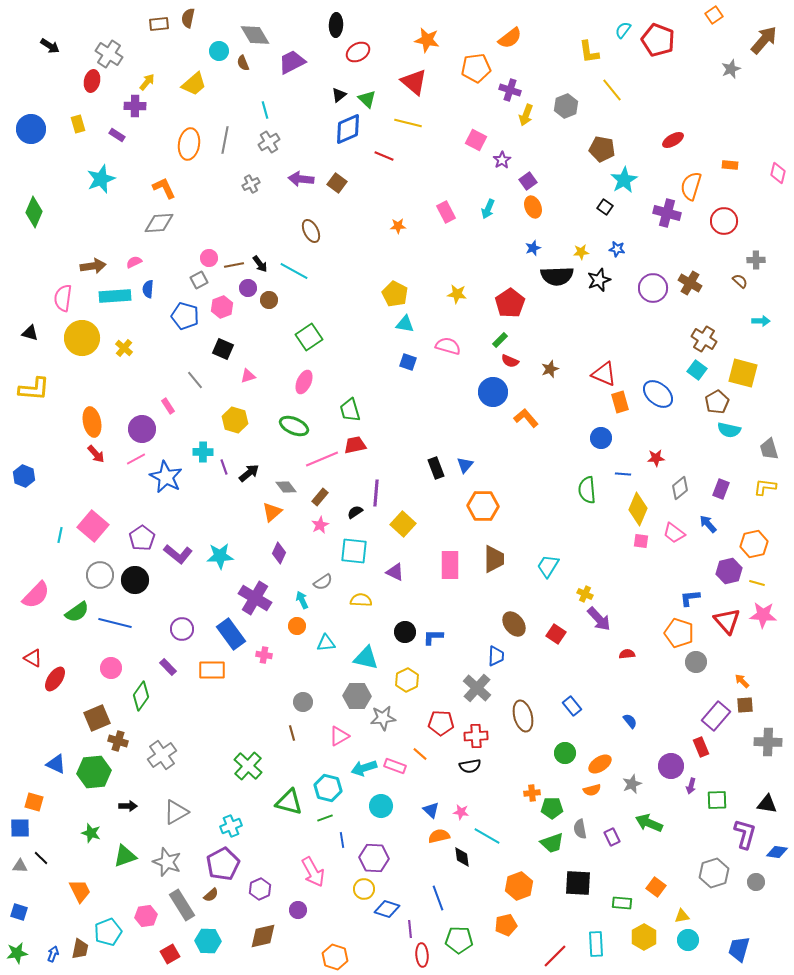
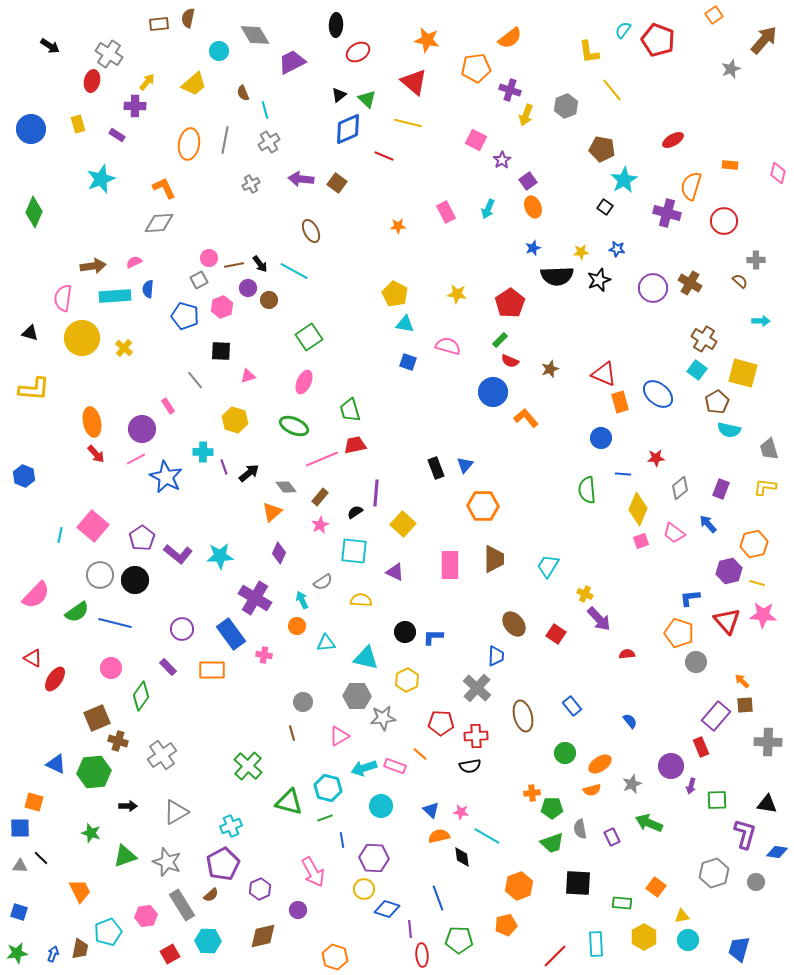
brown semicircle at (243, 63): moved 30 px down
black square at (223, 349): moved 2 px left, 2 px down; rotated 20 degrees counterclockwise
pink square at (641, 541): rotated 28 degrees counterclockwise
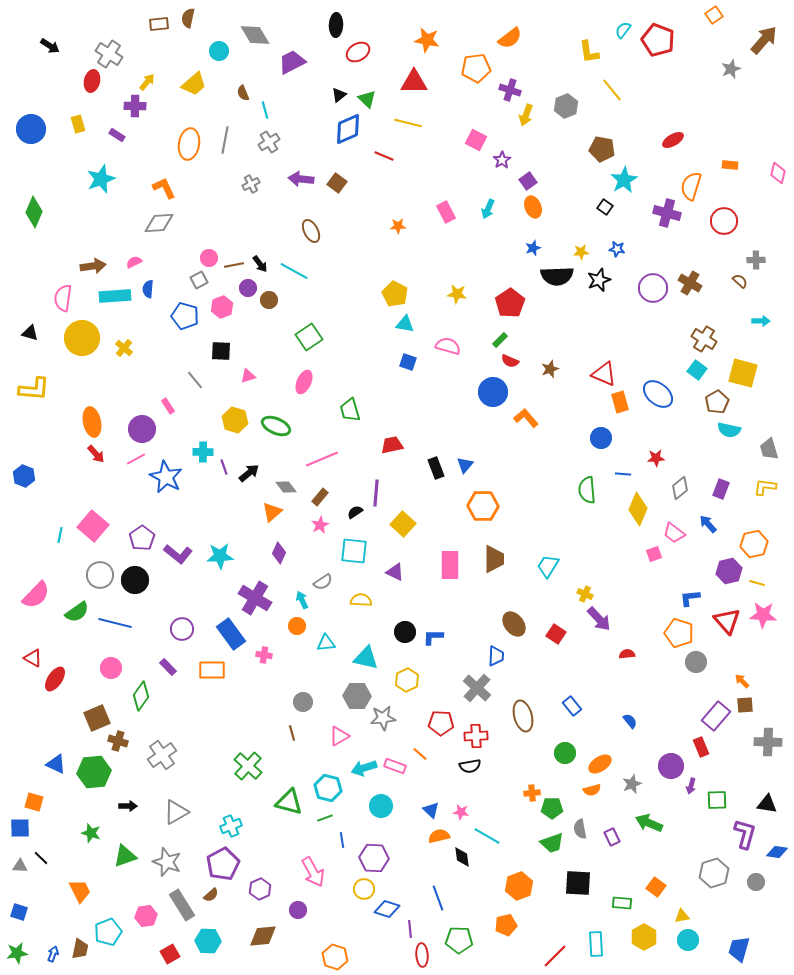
red triangle at (414, 82): rotated 40 degrees counterclockwise
green ellipse at (294, 426): moved 18 px left
red trapezoid at (355, 445): moved 37 px right
pink square at (641, 541): moved 13 px right, 13 px down
brown diamond at (263, 936): rotated 8 degrees clockwise
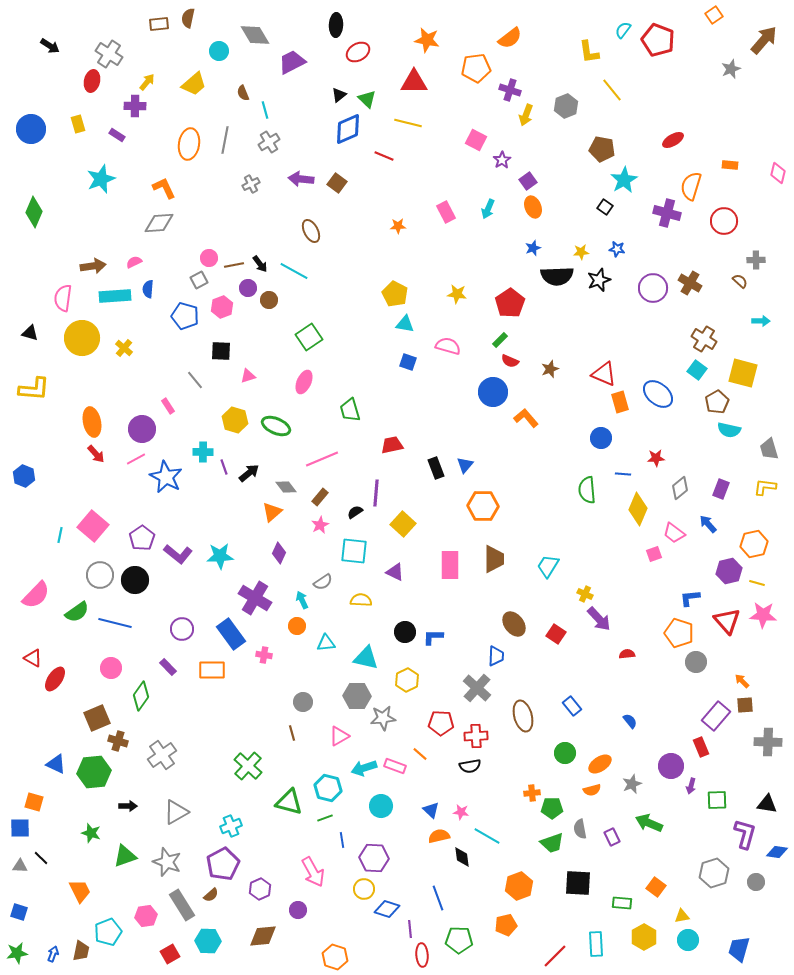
brown trapezoid at (80, 949): moved 1 px right, 2 px down
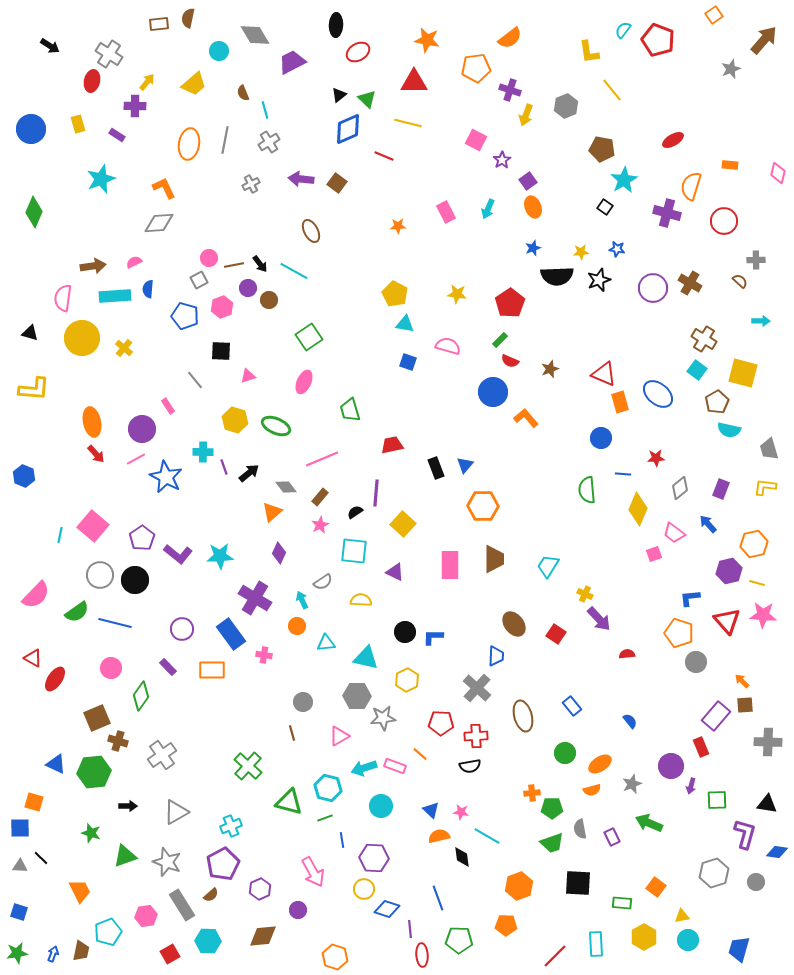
orange pentagon at (506, 925): rotated 15 degrees clockwise
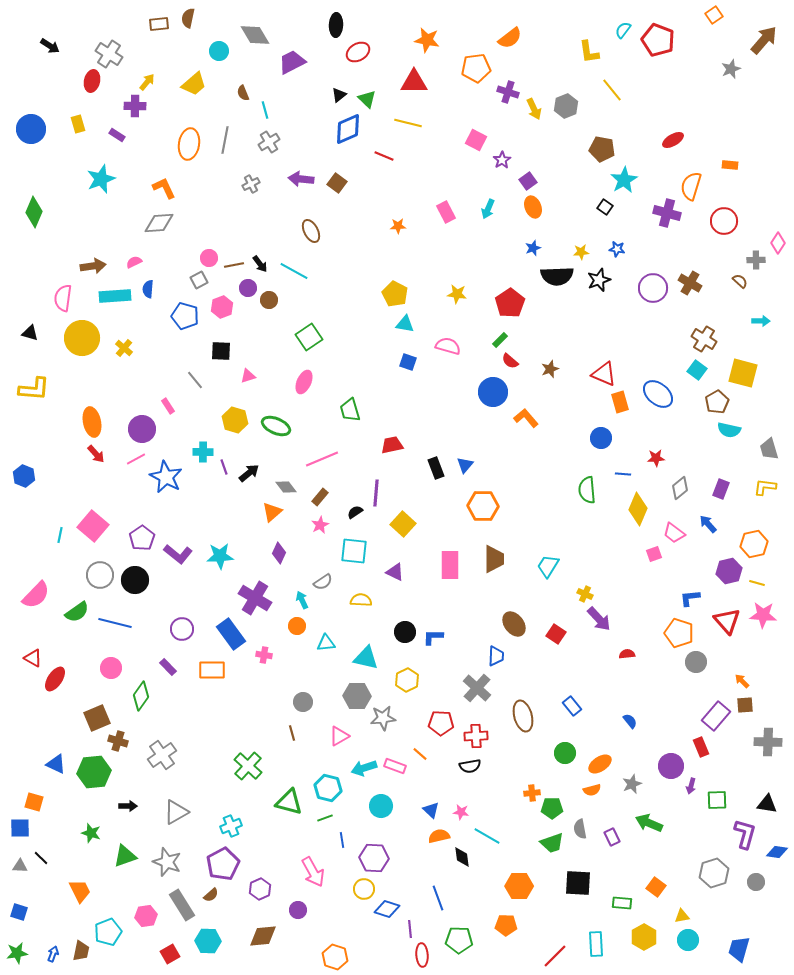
purple cross at (510, 90): moved 2 px left, 2 px down
yellow arrow at (526, 115): moved 8 px right, 6 px up; rotated 45 degrees counterclockwise
pink diamond at (778, 173): moved 70 px down; rotated 20 degrees clockwise
red semicircle at (510, 361): rotated 18 degrees clockwise
orange hexagon at (519, 886): rotated 20 degrees clockwise
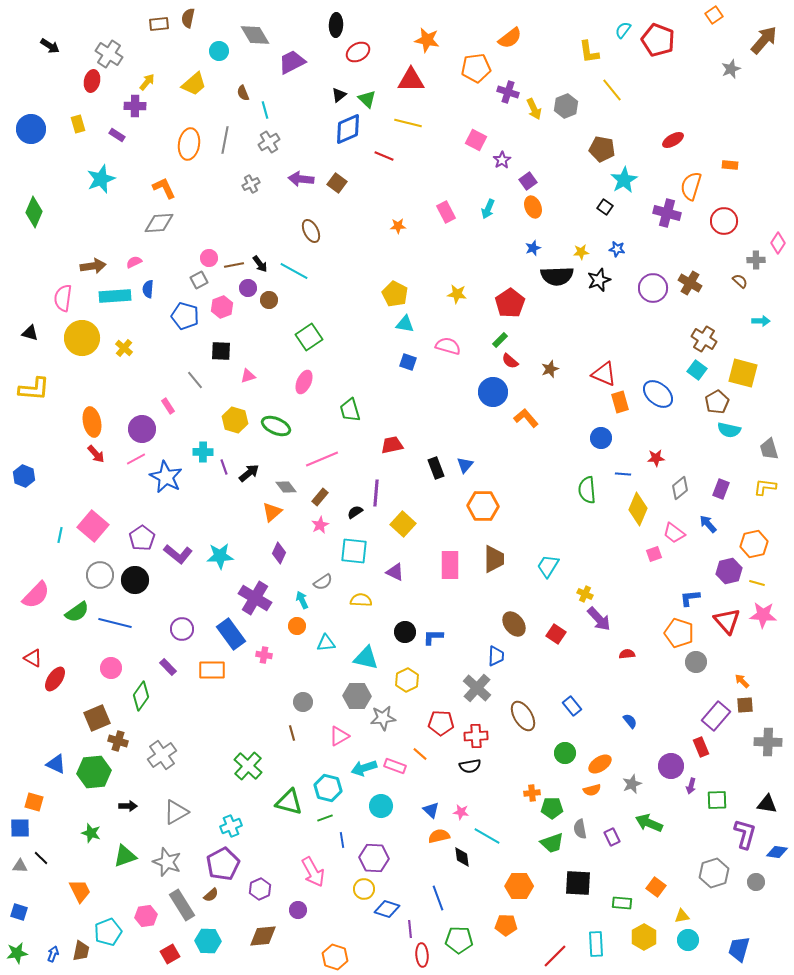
red triangle at (414, 82): moved 3 px left, 2 px up
brown ellipse at (523, 716): rotated 16 degrees counterclockwise
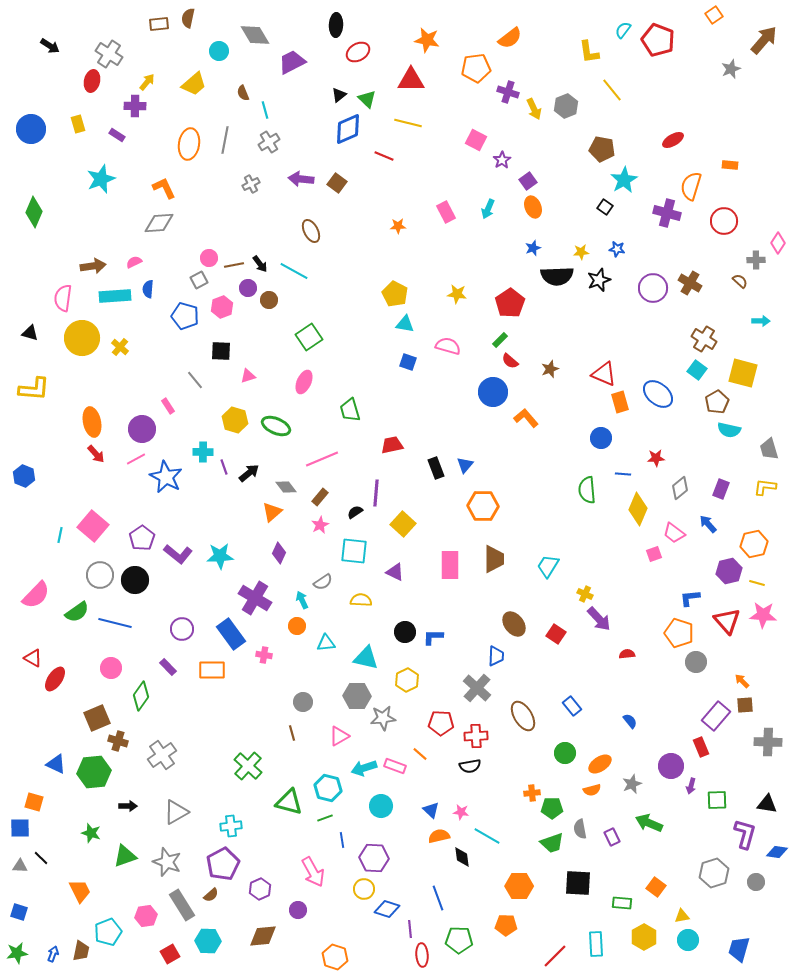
yellow cross at (124, 348): moved 4 px left, 1 px up
cyan cross at (231, 826): rotated 15 degrees clockwise
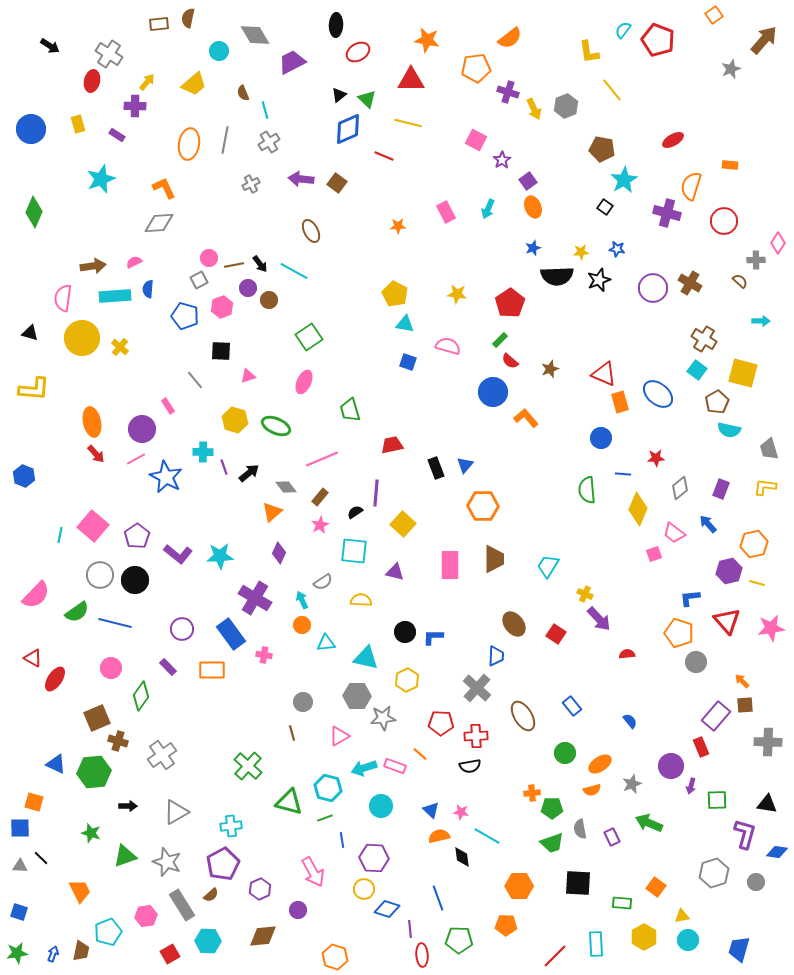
purple pentagon at (142, 538): moved 5 px left, 2 px up
purple triangle at (395, 572): rotated 12 degrees counterclockwise
pink star at (763, 615): moved 8 px right, 13 px down; rotated 12 degrees counterclockwise
orange circle at (297, 626): moved 5 px right, 1 px up
